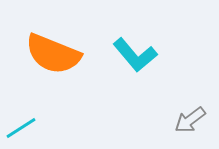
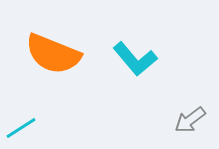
cyan L-shape: moved 4 px down
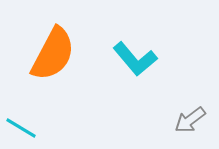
orange semicircle: rotated 84 degrees counterclockwise
cyan line: rotated 64 degrees clockwise
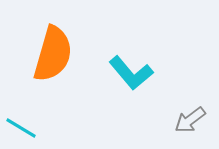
orange semicircle: rotated 12 degrees counterclockwise
cyan L-shape: moved 4 px left, 14 px down
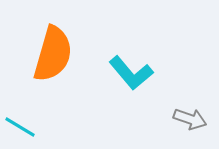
gray arrow: moved 1 px up; rotated 124 degrees counterclockwise
cyan line: moved 1 px left, 1 px up
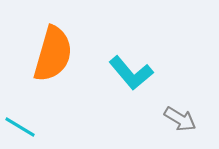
gray arrow: moved 10 px left; rotated 12 degrees clockwise
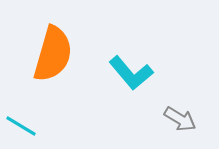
cyan line: moved 1 px right, 1 px up
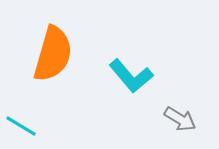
cyan L-shape: moved 3 px down
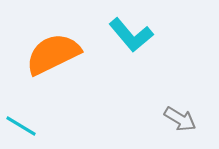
orange semicircle: rotated 132 degrees counterclockwise
cyan L-shape: moved 41 px up
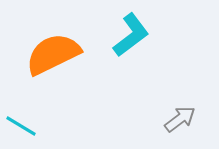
cyan L-shape: rotated 87 degrees counterclockwise
gray arrow: rotated 68 degrees counterclockwise
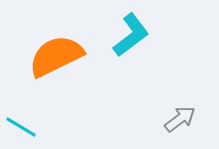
orange semicircle: moved 3 px right, 2 px down
cyan line: moved 1 px down
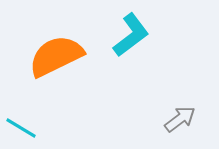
cyan line: moved 1 px down
